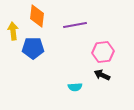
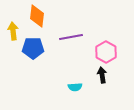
purple line: moved 4 px left, 12 px down
pink hexagon: moved 3 px right; rotated 25 degrees counterclockwise
black arrow: rotated 56 degrees clockwise
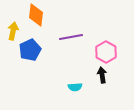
orange diamond: moved 1 px left, 1 px up
yellow arrow: rotated 18 degrees clockwise
blue pentagon: moved 3 px left, 2 px down; rotated 25 degrees counterclockwise
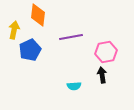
orange diamond: moved 2 px right
yellow arrow: moved 1 px right, 1 px up
pink hexagon: rotated 20 degrees clockwise
cyan semicircle: moved 1 px left, 1 px up
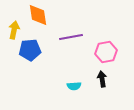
orange diamond: rotated 15 degrees counterclockwise
blue pentagon: rotated 20 degrees clockwise
black arrow: moved 4 px down
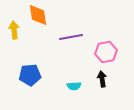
yellow arrow: rotated 18 degrees counterclockwise
blue pentagon: moved 25 px down
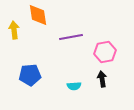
pink hexagon: moved 1 px left
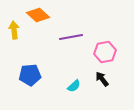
orange diamond: rotated 40 degrees counterclockwise
black arrow: rotated 28 degrees counterclockwise
cyan semicircle: rotated 40 degrees counterclockwise
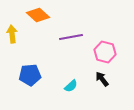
yellow arrow: moved 2 px left, 4 px down
pink hexagon: rotated 25 degrees clockwise
cyan semicircle: moved 3 px left
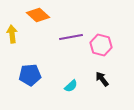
pink hexagon: moved 4 px left, 7 px up
